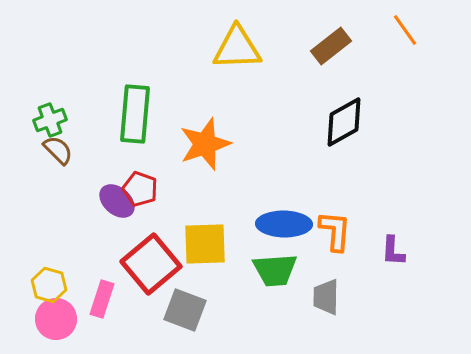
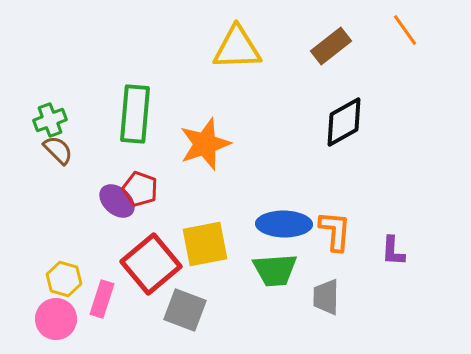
yellow square: rotated 9 degrees counterclockwise
yellow hexagon: moved 15 px right, 6 px up
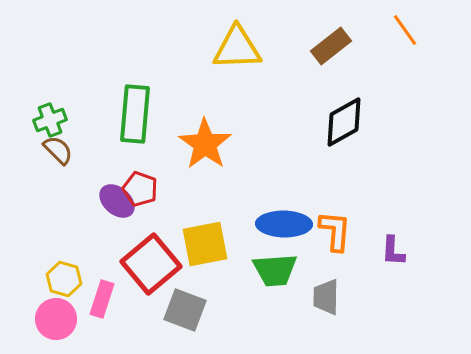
orange star: rotated 18 degrees counterclockwise
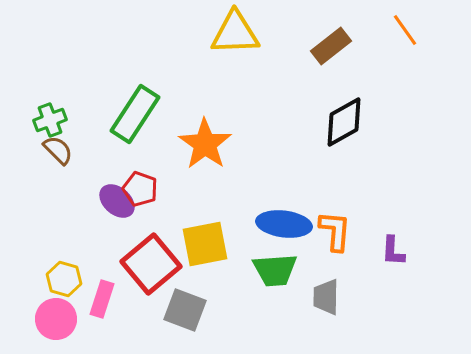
yellow triangle: moved 2 px left, 15 px up
green rectangle: rotated 28 degrees clockwise
blue ellipse: rotated 6 degrees clockwise
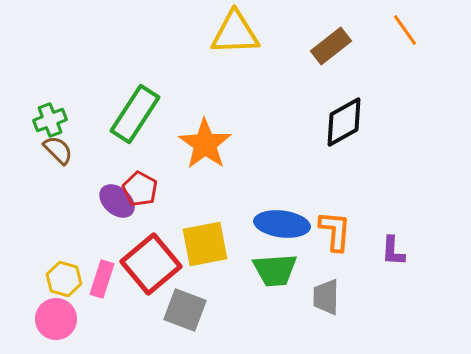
red pentagon: rotated 8 degrees clockwise
blue ellipse: moved 2 px left
pink rectangle: moved 20 px up
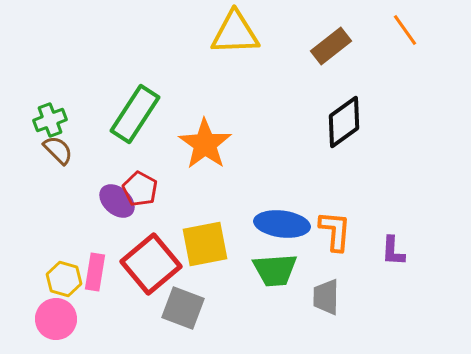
black diamond: rotated 6 degrees counterclockwise
pink rectangle: moved 7 px left, 7 px up; rotated 9 degrees counterclockwise
gray square: moved 2 px left, 2 px up
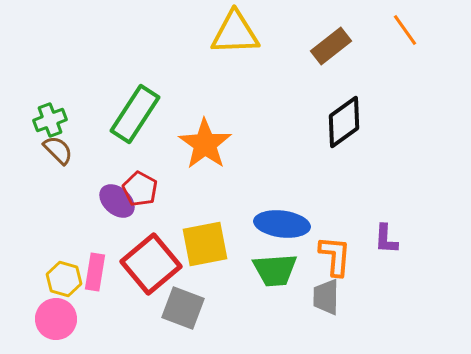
orange L-shape: moved 25 px down
purple L-shape: moved 7 px left, 12 px up
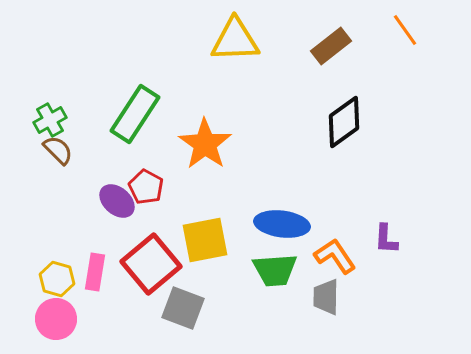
yellow triangle: moved 7 px down
green cross: rotated 8 degrees counterclockwise
red pentagon: moved 6 px right, 2 px up
yellow square: moved 4 px up
orange L-shape: rotated 39 degrees counterclockwise
yellow hexagon: moved 7 px left
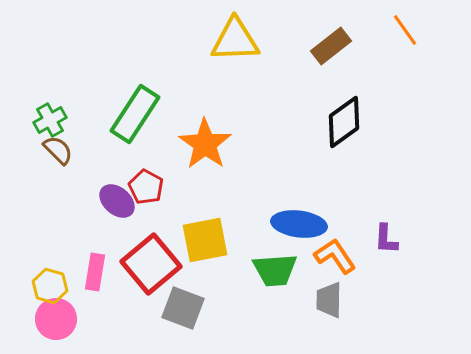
blue ellipse: moved 17 px right
yellow hexagon: moved 7 px left, 7 px down
gray trapezoid: moved 3 px right, 3 px down
